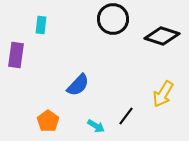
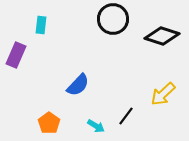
purple rectangle: rotated 15 degrees clockwise
yellow arrow: rotated 16 degrees clockwise
orange pentagon: moved 1 px right, 2 px down
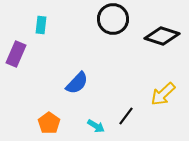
purple rectangle: moved 1 px up
blue semicircle: moved 1 px left, 2 px up
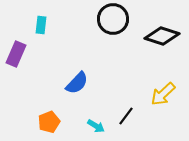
orange pentagon: moved 1 px up; rotated 15 degrees clockwise
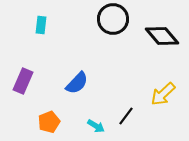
black diamond: rotated 32 degrees clockwise
purple rectangle: moved 7 px right, 27 px down
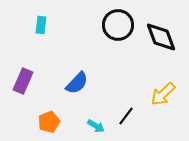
black circle: moved 5 px right, 6 px down
black diamond: moved 1 px left, 1 px down; rotated 20 degrees clockwise
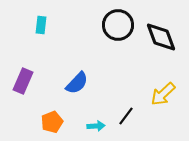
orange pentagon: moved 3 px right
cyan arrow: rotated 36 degrees counterclockwise
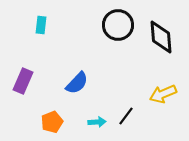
black diamond: rotated 16 degrees clockwise
yellow arrow: rotated 20 degrees clockwise
cyan arrow: moved 1 px right, 4 px up
